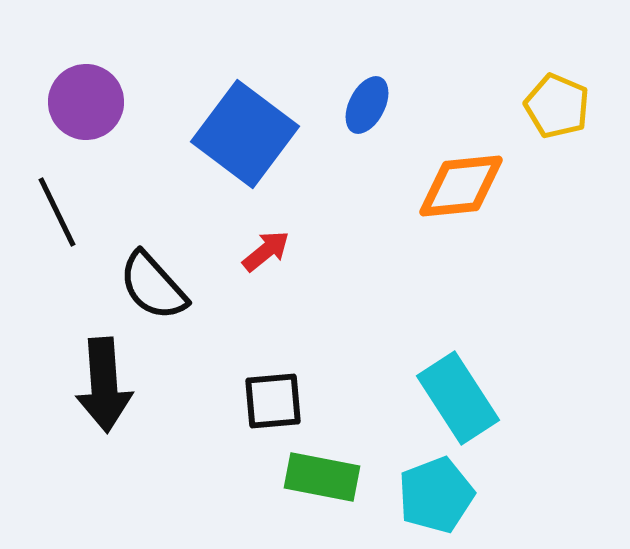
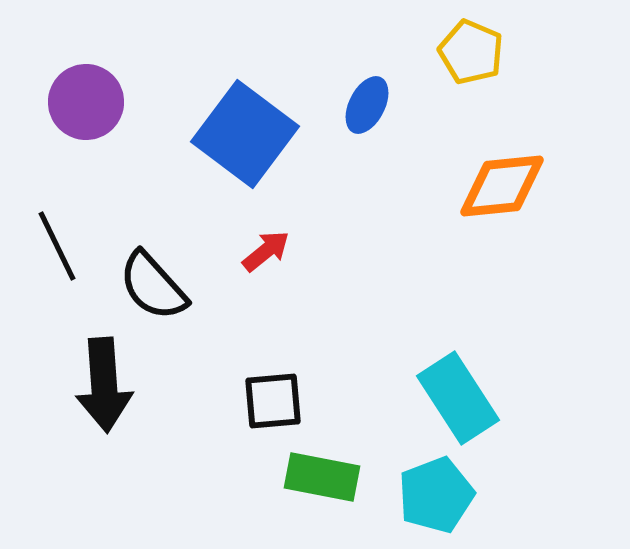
yellow pentagon: moved 86 px left, 54 px up
orange diamond: moved 41 px right
black line: moved 34 px down
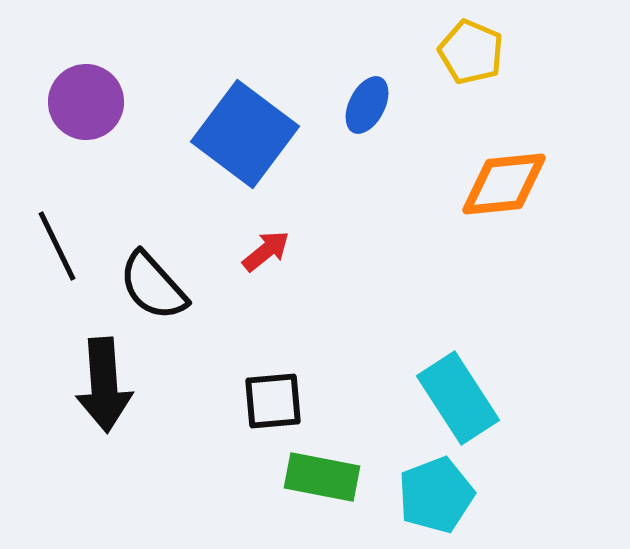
orange diamond: moved 2 px right, 2 px up
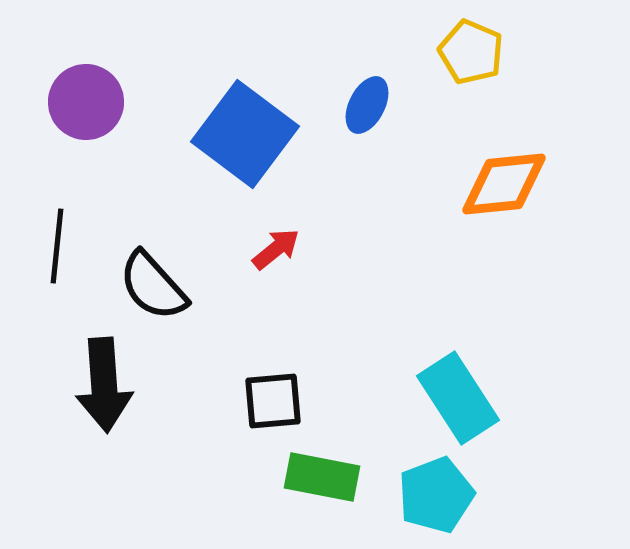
black line: rotated 32 degrees clockwise
red arrow: moved 10 px right, 2 px up
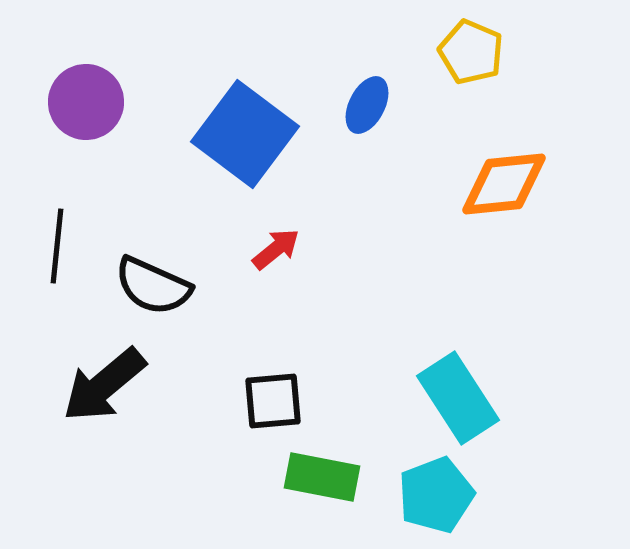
black semicircle: rotated 24 degrees counterclockwise
black arrow: rotated 54 degrees clockwise
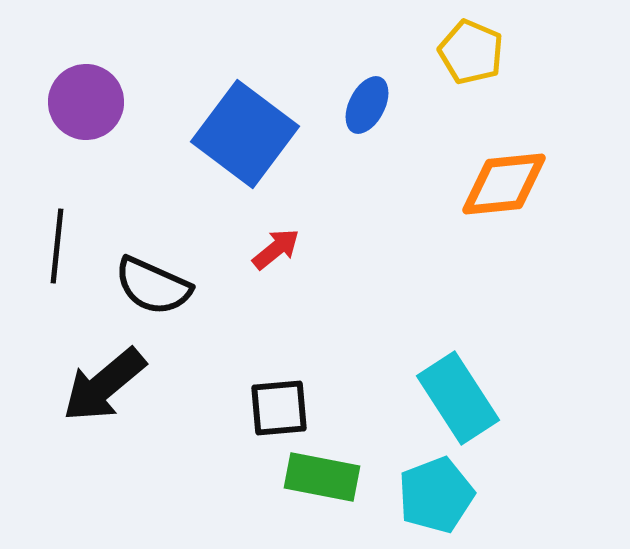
black square: moved 6 px right, 7 px down
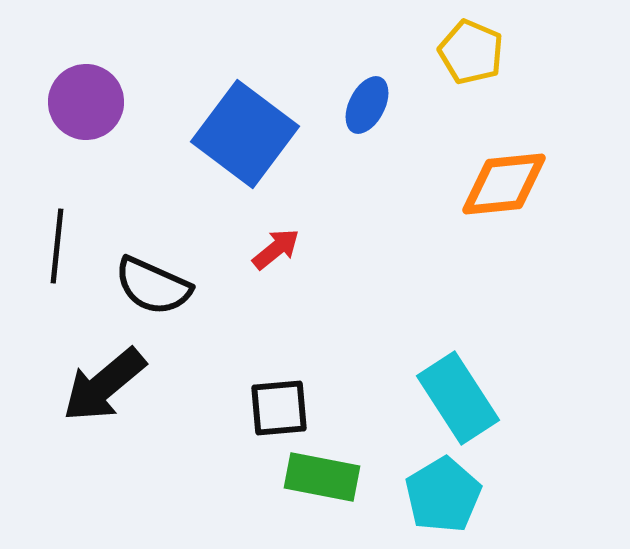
cyan pentagon: moved 7 px right; rotated 10 degrees counterclockwise
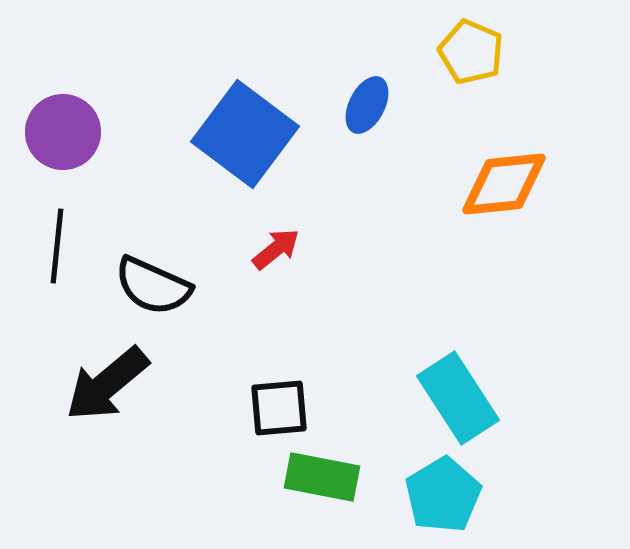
purple circle: moved 23 px left, 30 px down
black arrow: moved 3 px right, 1 px up
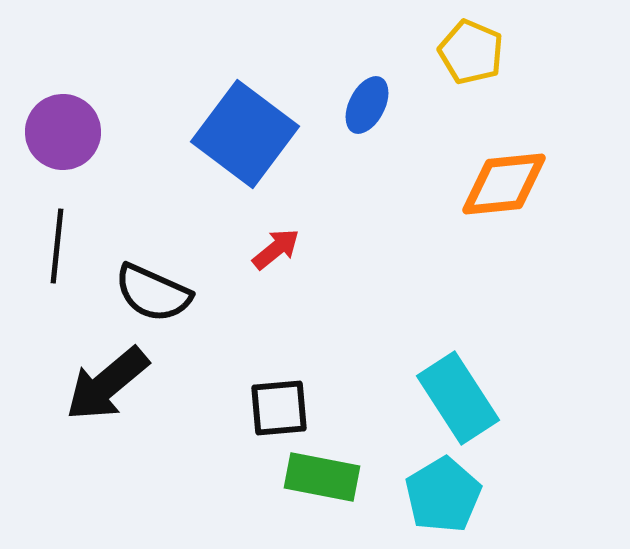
black semicircle: moved 7 px down
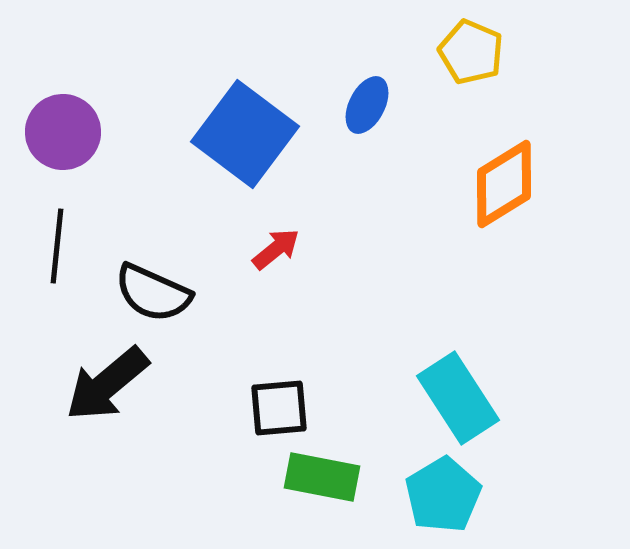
orange diamond: rotated 26 degrees counterclockwise
